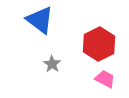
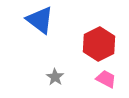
gray star: moved 3 px right, 13 px down
pink trapezoid: moved 1 px right
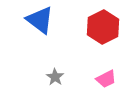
red hexagon: moved 4 px right, 17 px up
pink trapezoid: rotated 125 degrees clockwise
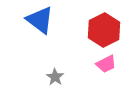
red hexagon: moved 1 px right, 3 px down
pink trapezoid: moved 15 px up
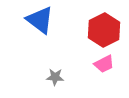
pink trapezoid: moved 2 px left
gray star: rotated 30 degrees counterclockwise
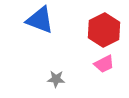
blue triangle: rotated 16 degrees counterclockwise
gray star: moved 1 px right, 2 px down
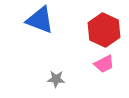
red hexagon: rotated 8 degrees counterclockwise
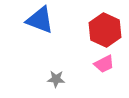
red hexagon: moved 1 px right
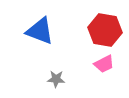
blue triangle: moved 11 px down
red hexagon: rotated 16 degrees counterclockwise
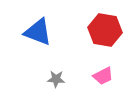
blue triangle: moved 2 px left, 1 px down
pink trapezoid: moved 1 px left, 12 px down
